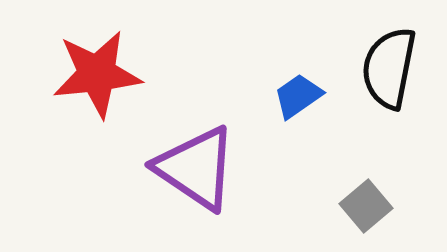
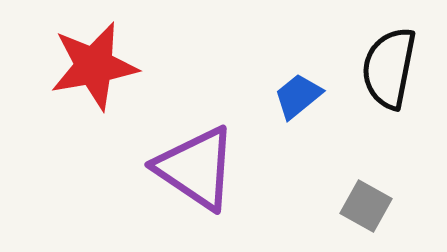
red star: moved 3 px left, 8 px up; rotated 4 degrees counterclockwise
blue trapezoid: rotated 4 degrees counterclockwise
gray square: rotated 21 degrees counterclockwise
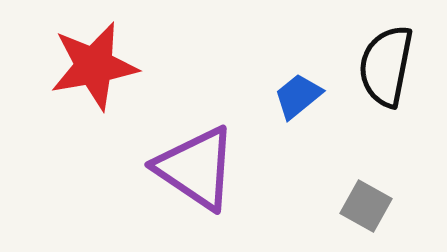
black semicircle: moved 3 px left, 2 px up
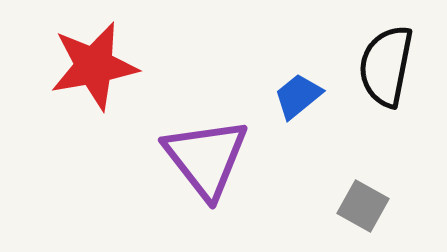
purple triangle: moved 10 px right, 10 px up; rotated 18 degrees clockwise
gray square: moved 3 px left
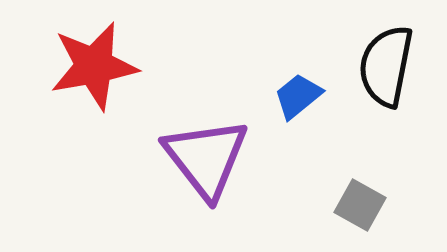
gray square: moved 3 px left, 1 px up
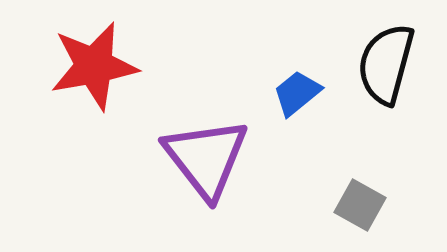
black semicircle: moved 2 px up; rotated 4 degrees clockwise
blue trapezoid: moved 1 px left, 3 px up
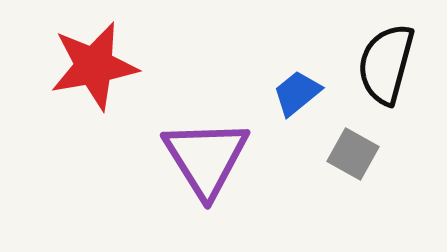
purple triangle: rotated 6 degrees clockwise
gray square: moved 7 px left, 51 px up
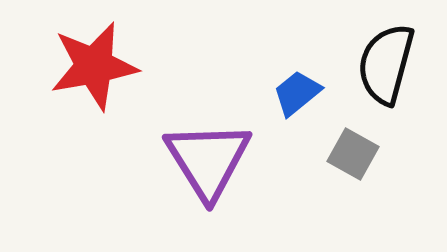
purple triangle: moved 2 px right, 2 px down
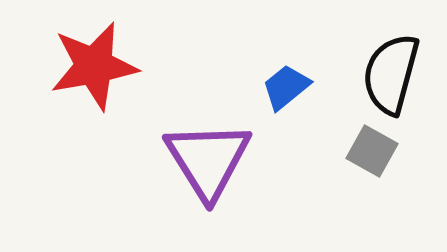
black semicircle: moved 5 px right, 10 px down
blue trapezoid: moved 11 px left, 6 px up
gray square: moved 19 px right, 3 px up
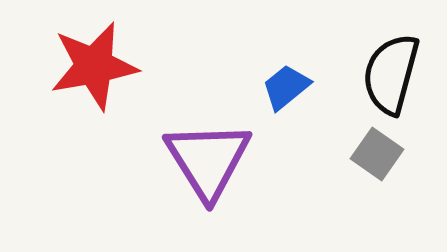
gray square: moved 5 px right, 3 px down; rotated 6 degrees clockwise
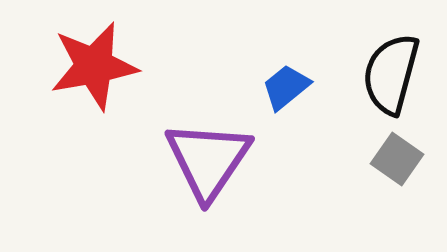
gray square: moved 20 px right, 5 px down
purple triangle: rotated 6 degrees clockwise
